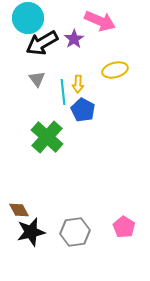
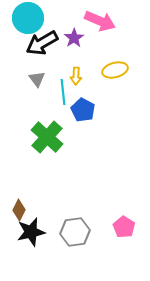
purple star: moved 1 px up
yellow arrow: moved 2 px left, 8 px up
brown diamond: rotated 55 degrees clockwise
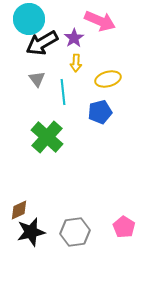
cyan circle: moved 1 px right, 1 px down
yellow ellipse: moved 7 px left, 9 px down
yellow arrow: moved 13 px up
blue pentagon: moved 17 px right, 2 px down; rotated 30 degrees clockwise
brown diamond: rotated 40 degrees clockwise
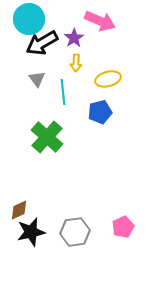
pink pentagon: moved 1 px left; rotated 15 degrees clockwise
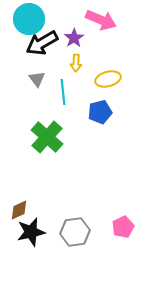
pink arrow: moved 1 px right, 1 px up
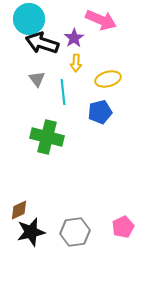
black arrow: rotated 48 degrees clockwise
green cross: rotated 28 degrees counterclockwise
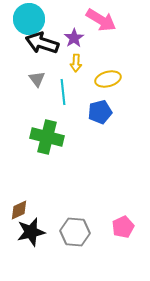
pink arrow: rotated 8 degrees clockwise
gray hexagon: rotated 12 degrees clockwise
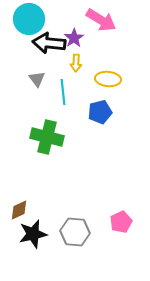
black arrow: moved 7 px right; rotated 12 degrees counterclockwise
yellow ellipse: rotated 20 degrees clockwise
pink pentagon: moved 2 px left, 5 px up
black star: moved 2 px right, 2 px down
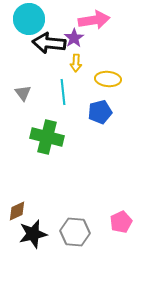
pink arrow: moved 7 px left; rotated 40 degrees counterclockwise
gray triangle: moved 14 px left, 14 px down
brown diamond: moved 2 px left, 1 px down
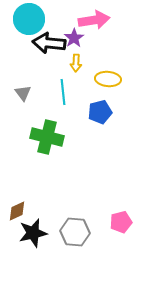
pink pentagon: rotated 10 degrees clockwise
black star: moved 1 px up
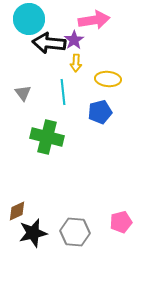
purple star: moved 2 px down
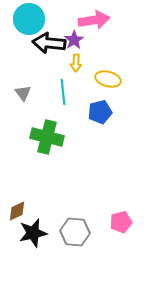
yellow ellipse: rotated 10 degrees clockwise
